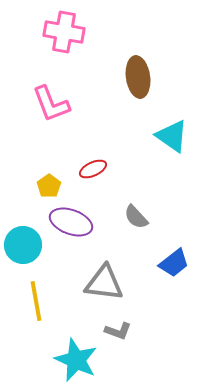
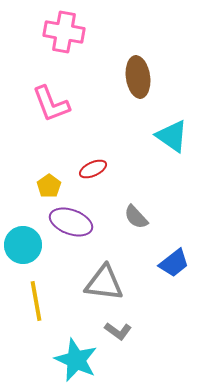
gray L-shape: rotated 16 degrees clockwise
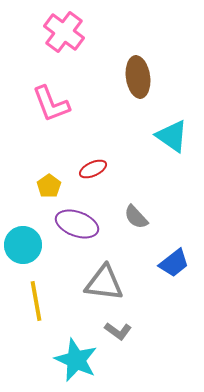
pink cross: rotated 27 degrees clockwise
purple ellipse: moved 6 px right, 2 px down
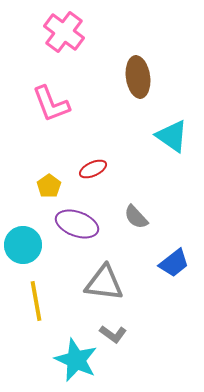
gray L-shape: moved 5 px left, 3 px down
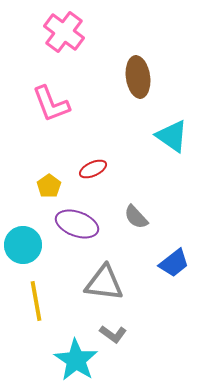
cyan star: rotated 9 degrees clockwise
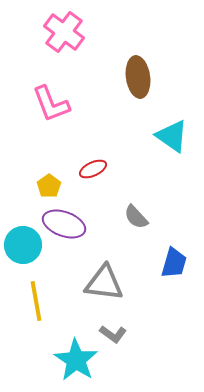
purple ellipse: moved 13 px left
blue trapezoid: rotated 36 degrees counterclockwise
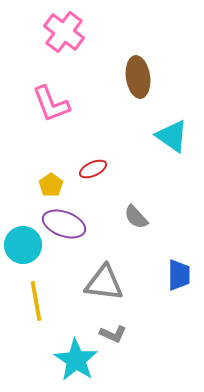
yellow pentagon: moved 2 px right, 1 px up
blue trapezoid: moved 5 px right, 12 px down; rotated 16 degrees counterclockwise
gray L-shape: rotated 12 degrees counterclockwise
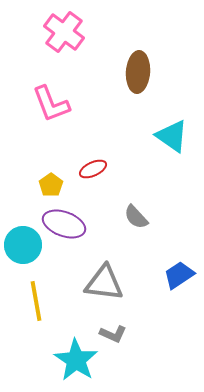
brown ellipse: moved 5 px up; rotated 12 degrees clockwise
blue trapezoid: rotated 124 degrees counterclockwise
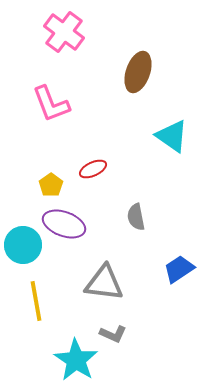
brown ellipse: rotated 15 degrees clockwise
gray semicircle: rotated 32 degrees clockwise
blue trapezoid: moved 6 px up
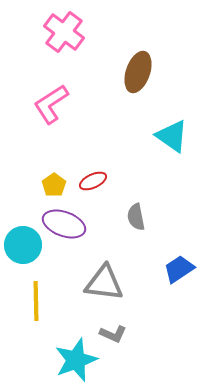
pink L-shape: rotated 78 degrees clockwise
red ellipse: moved 12 px down
yellow pentagon: moved 3 px right
yellow line: rotated 9 degrees clockwise
cyan star: rotated 18 degrees clockwise
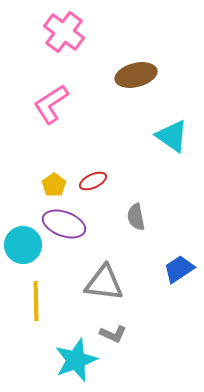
brown ellipse: moved 2 px left, 3 px down; rotated 57 degrees clockwise
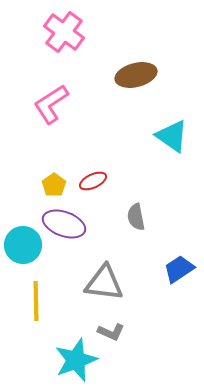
gray L-shape: moved 2 px left, 2 px up
